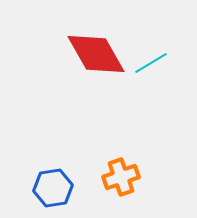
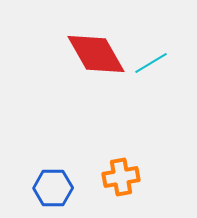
orange cross: rotated 9 degrees clockwise
blue hexagon: rotated 9 degrees clockwise
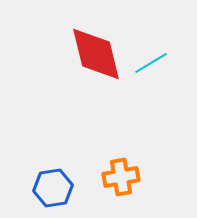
red diamond: rotated 16 degrees clockwise
blue hexagon: rotated 9 degrees counterclockwise
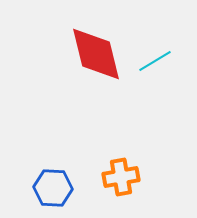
cyan line: moved 4 px right, 2 px up
blue hexagon: rotated 12 degrees clockwise
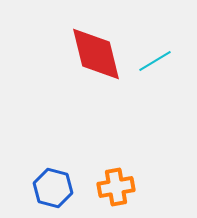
orange cross: moved 5 px left, 10 px down
blue hexagon: rotated 12 degrees clockwise
